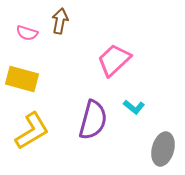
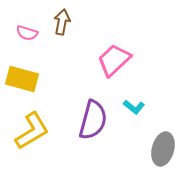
brown arrow: moved 2 px right, 1 px down
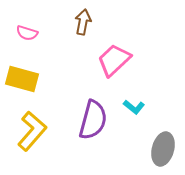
brown arrow: moved 21 px right
yellow L-shape: rotated 18 degrees counterclockwise
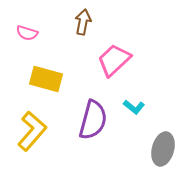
yellow rectangle: moved 24 px right
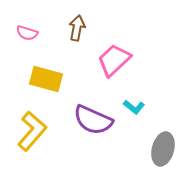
brown arrow: moved 6 px left, 6 px down
purple semicircle: rotated 99 degrees clockwise
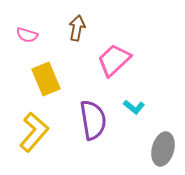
pink semicircle: moved 2 px down
yellow rectangle: rotated 52 degrees clockwise
purple semicircle: rotated 123 degrees counterclockwise
yellow L-shape: moved 2 px right, 1 px down
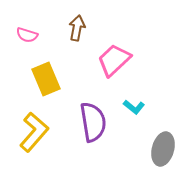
purple semicircle: moved 2 px down
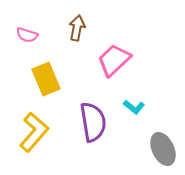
gray ellipse: rotated 40 degrees counterclockwise
